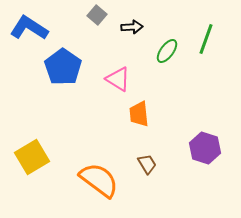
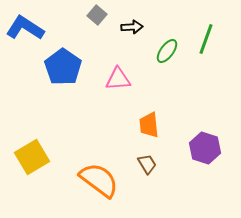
blue L-shape: moved 4 px left
pink triangle: rotated 36 degrees counterclockwise
orange trapezoid: moved 10 px right, 11 px down
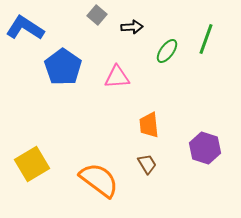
pink triangle: moved 1 px left, 2 px up
yellow square: moved 7 px down
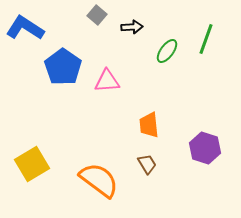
pink triangle: moved 10 px left, 4 px down
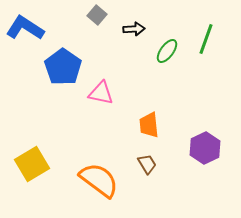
black arrow: moved 2 px right, 2 px down
pink triangle: moved 6 px left, 12 px down; rotated 16 degrees clockwise
purple hexagon: rotated 16 degrees clockwise
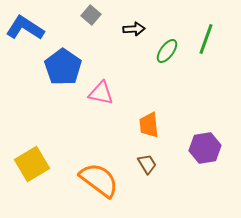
gray square: moved 6 px left
purple hexagon: rotated 16 degrees clockwise
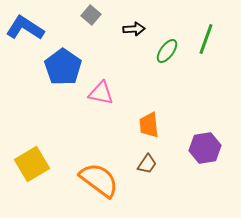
brown trapezoid: rotated 65 degrees clockwise
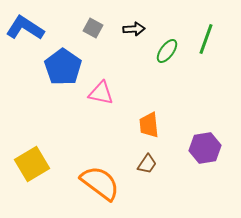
gray square: moved 2 px right, 13 px down; rotated 12 degrees counterclockwise
orange semicircle: moved 1 px right, 3 px down
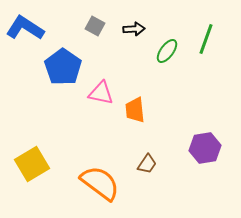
gray square: moved 2 px right, 2 px up
orange trapezoid: moved 14 px left, 15 px up
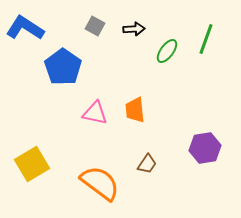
pink triangle: moved 6 px left, 20 px down
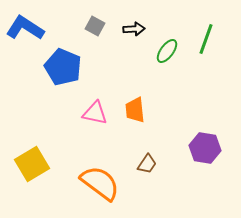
blue pentagon: rotated 12 degrees counterclockwise
purple hexagon: rotated 20 degrees clockwise
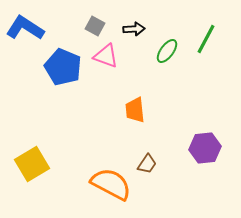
green line: rotated 8 degrees clockwise
pink triangle: moved 11 px right, 57 px up; rotated 8 degrees clockwise
purple hexagon: rotated 16 degrees counterclockwise
orange semicircle: moved 11 px right, 1 px down; rotated 9 degrees counterclockwise
